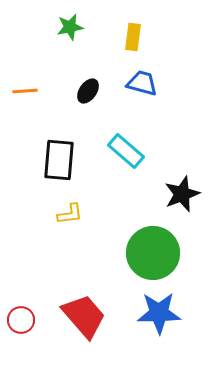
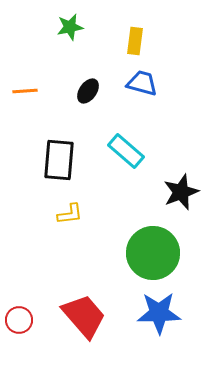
yellow rectangle: moved 2 px right, 4 px down
black star: moved 1 px left, 2 px up
red circle: moved 2 px left
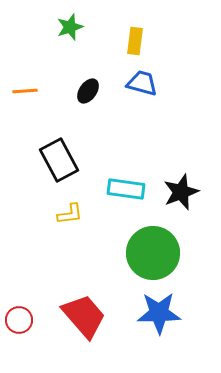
green star: rotated 8 degrees counterclockwise
cyan rectangle: moved 38 px down; rotated 33 degrees counterclockwise
black rectangle: rotated 33 degrees counterclockwise
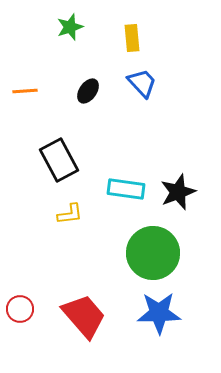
yellow rectangle: moved 3 px left, 3 px up; rotated 12 degrees counterclockwise
blue trapezoid: rotated 32 degrees clockwise
black star: moved 3 px left
red circle: moved 1 px right, 11 px up
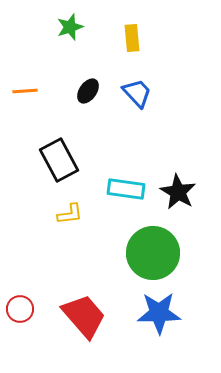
blue trapezoid: moved 5 px left, 10 px down
black star: rotated 21 degrees counterclockwise
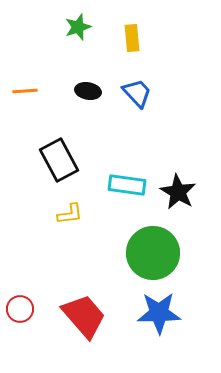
green star: moved 8 px right
black ellipse: rotated 65 degrees clockwise
cyan rectangle: moved 1 px right, 4 px up
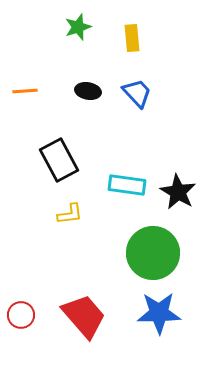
red circle: moved 1 px right, 6 px down
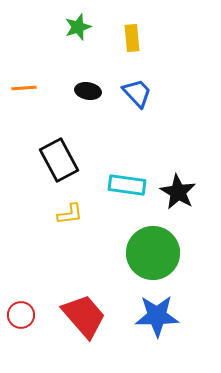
orange line: moved 1 px left, 3 px up
blue star: moved 2 px left, 3 px down
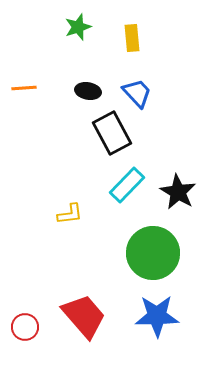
black rectangle: moved 53 px right, 27 px up
cyan rectangle: rotated 54 degrees counterclockwise
red circle: moved 4 px right, 12 px down
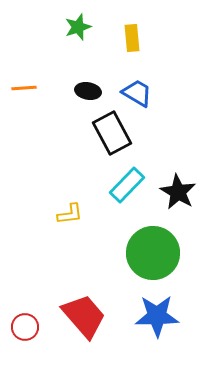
blue trapezoid: rotated 16 degrees counterclockwise
